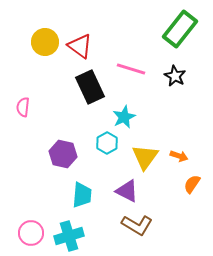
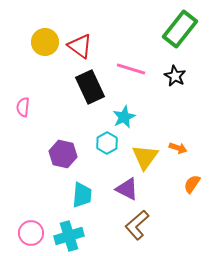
orange arrow: moved 1 px left, 8 px up
purple triangle: moved 2 px up
brown L-shape: rotated 108 degrees clockwise
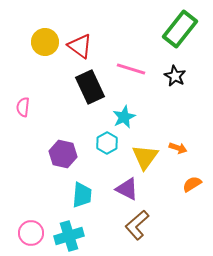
orange semicircle: rotated 24 degrees clockwise
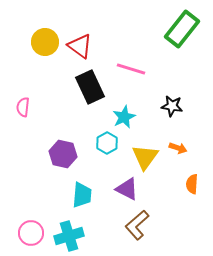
green rectangle: moved 2 px right
black star: moved 3 px left, 30 px down; rotated 20 degrees counterclockwise
orange semicircle: rotated 54 degrees counterclockwise
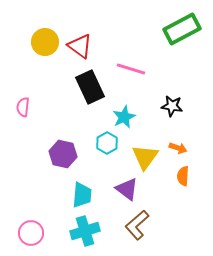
green rectangle: rotated 24 degrees clockwise
orange semicircle: moved 9 px left, 8 px up
purple triangle: rotated 10 degrees clockwise
cyan cross: moved 16 px right, 5 px up
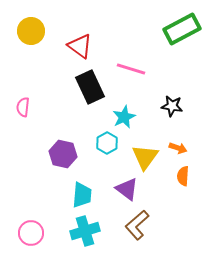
yellow circle: moved 14 px left, 11 px up
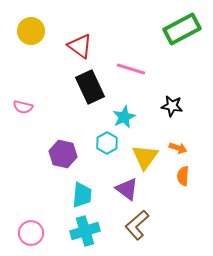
pink semicircle: rotated 84 degrees counterclockwise
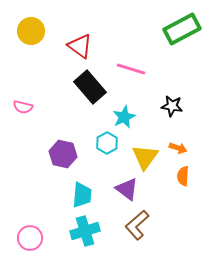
black rectangle: rotated 16 degrees counterclockwise
pink circle: moved 1 px left, 5 px down
